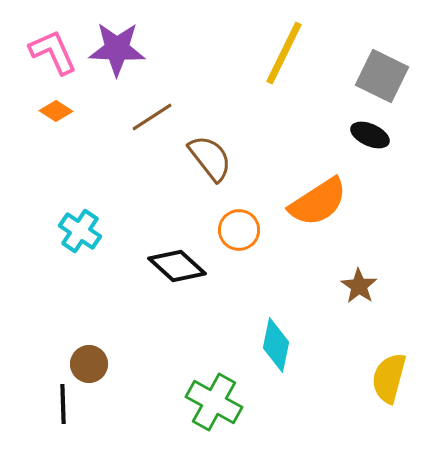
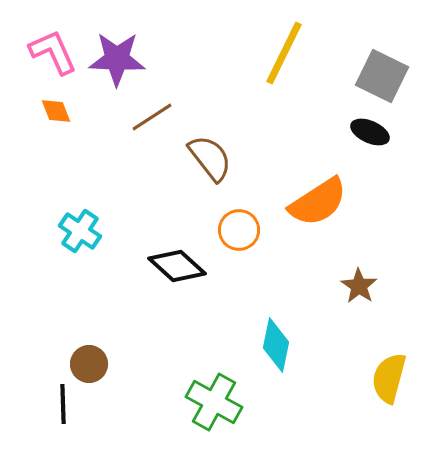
purple star: moved 10 px down
orange diamond: rotated 36 degrees clockwise
black ellipse: moved 3 px up
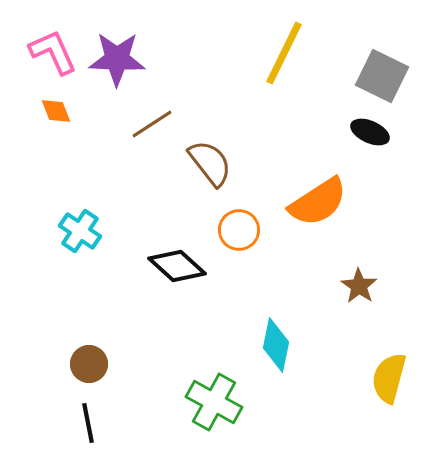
brown line: moved 7 px down
brown semicircle: moved 5 px down
black line: moved 25 px right, 19 px down; rotated 9 degrees counterclockwise
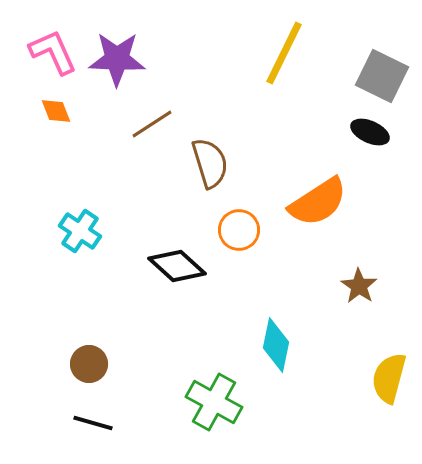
brown semicircle: rotated 21 degrees clockwise
black line: moved 5 px right; rotated 63 degrees counterclockwise
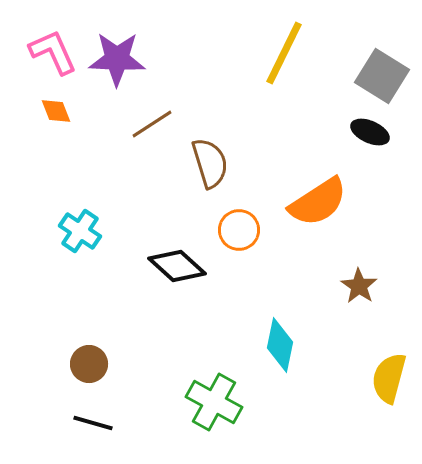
gray square: rotated 6 degrees clockwise
cyan diamond: moved 4 px right
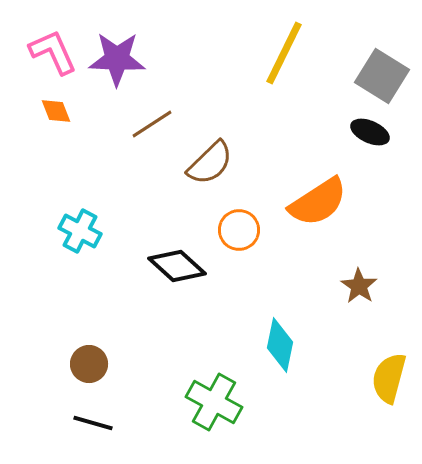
brown semicircle: rotated 63 degrees clockwise
cyan cross: rotated 6 degrees counterclockwise
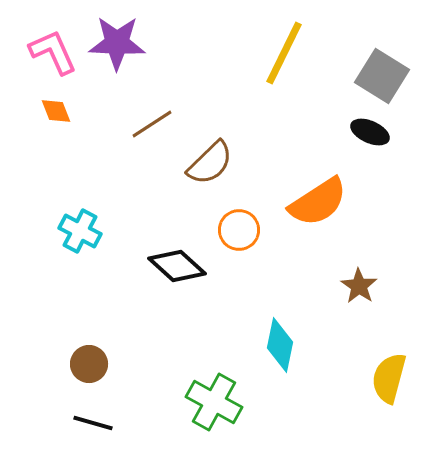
purple star: moved 16 px up
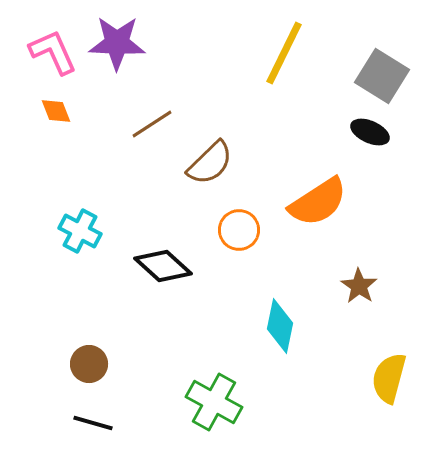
black diamond: moved 14 px left
cyan diamond: moved 19 px up
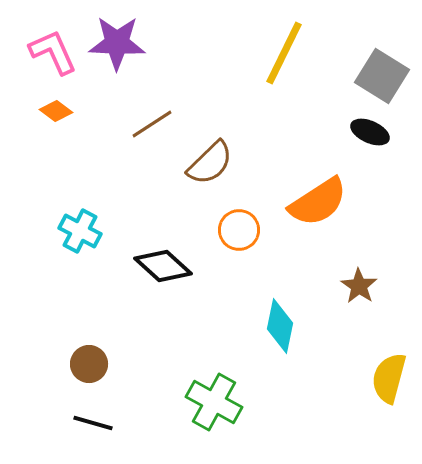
orange diamond: rotated 32 degrees counterclockwise
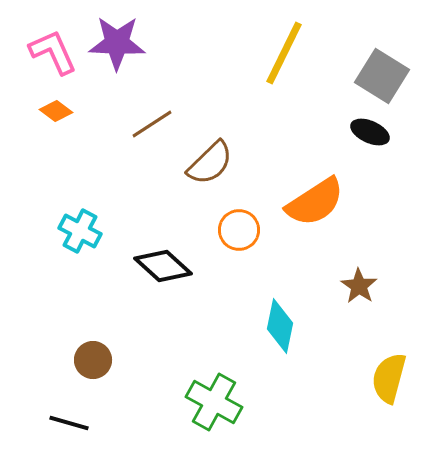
orange semicircle: moved 3 px left
brown circle: moved 4 px right, 4 px up
black line: moved 24 px left
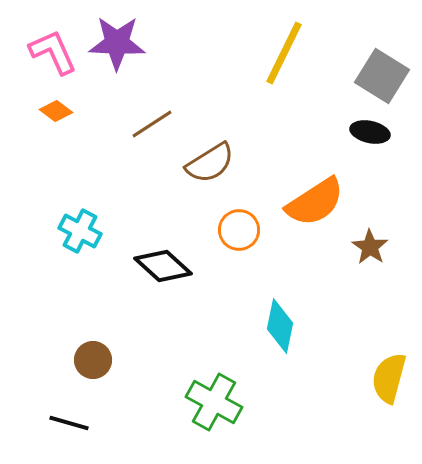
black ellipse: rotated 12 degrees counterclockwise
brown semicircle: rotated 12 degrees clockwise
brown star: moved 11 px right, 39 px up
